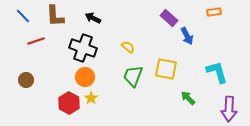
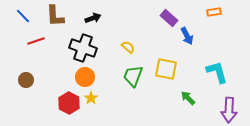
black arrow: rotated 133 degrees clockwise
purple arrow: moved 1 px down
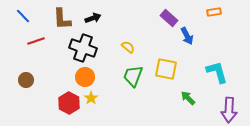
brown L-shape: moved 7 px right, 3 px down
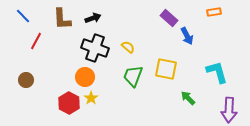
red line: rotated 42 degrees counterclockwise
black cross: moved 12 px right
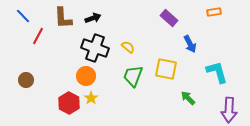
brown L-shape: moved 1 px right, 1 px up
blue arrow: moved 3 px right, 8 px down
red line: moved 2 px right, 5 px up
orange circle: moved 1 px right, 1 px up
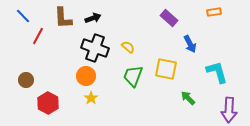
red hexagon: moved 21 px left
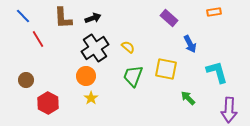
red line: moved 3 px down; rotated 60 degrees counterclockwise
black cross: rotated 36 degrees clockwise
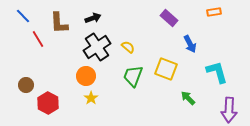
brown L-shape: moved 4 px left, 5 px down
black cross: moved 2 px right, 1 px up
yellow square: rotated 10 degrees clockwise
brown circle: moved 5 px down
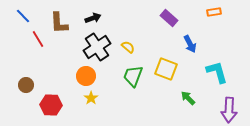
red hexagon: moved 3 px right, 2 px down; rotated 25 degrees counterclockwise
